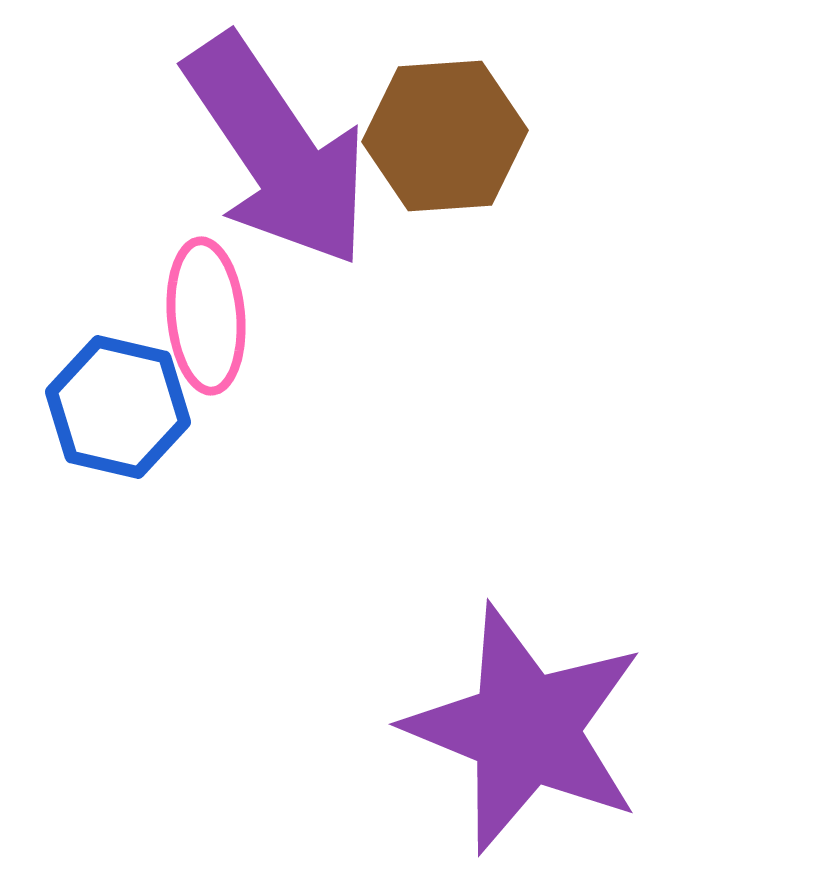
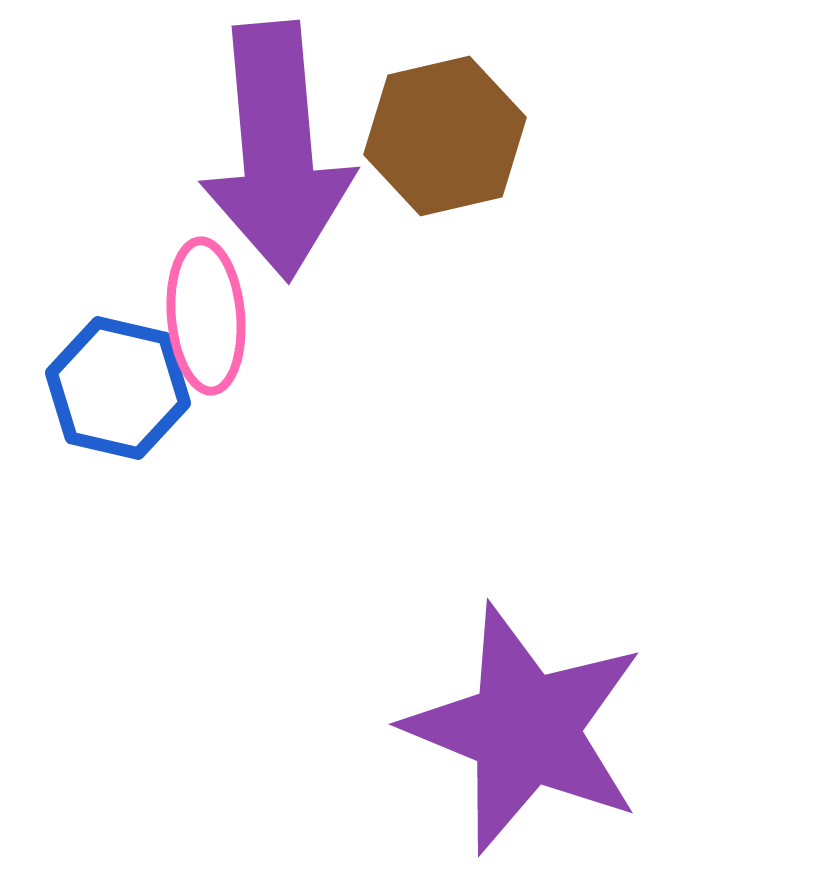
brown hexagon: rotated 9 degrees counterclockwise
purple arrow: rotated 29 degrees clockwise
blue hexagon: moved 19 px up
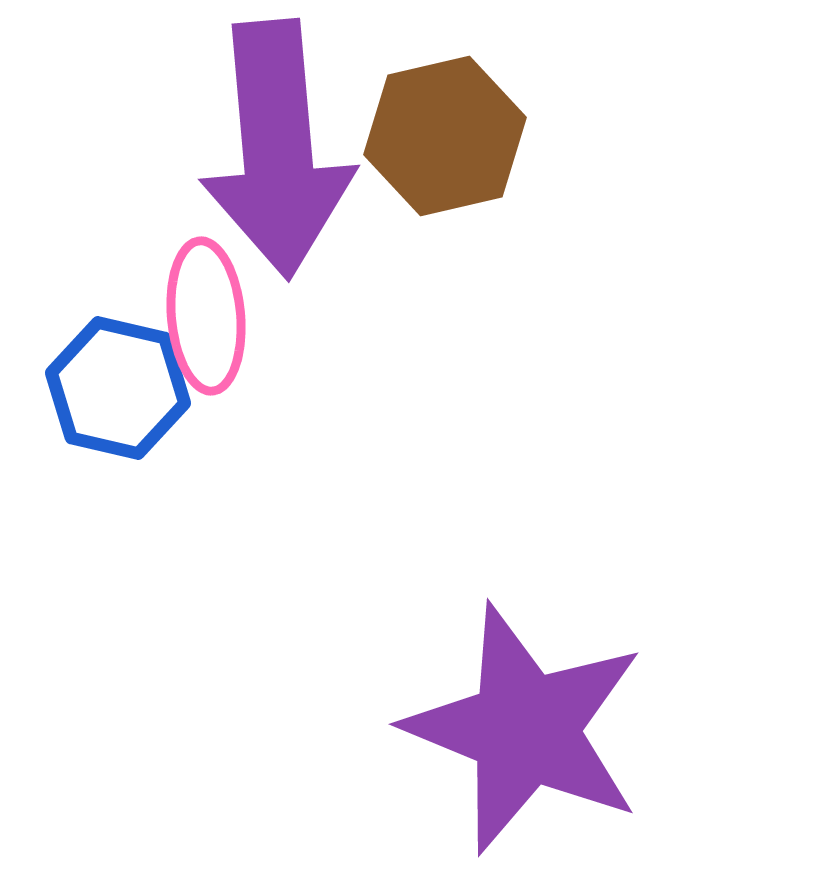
purple arrow: moved 2 px up
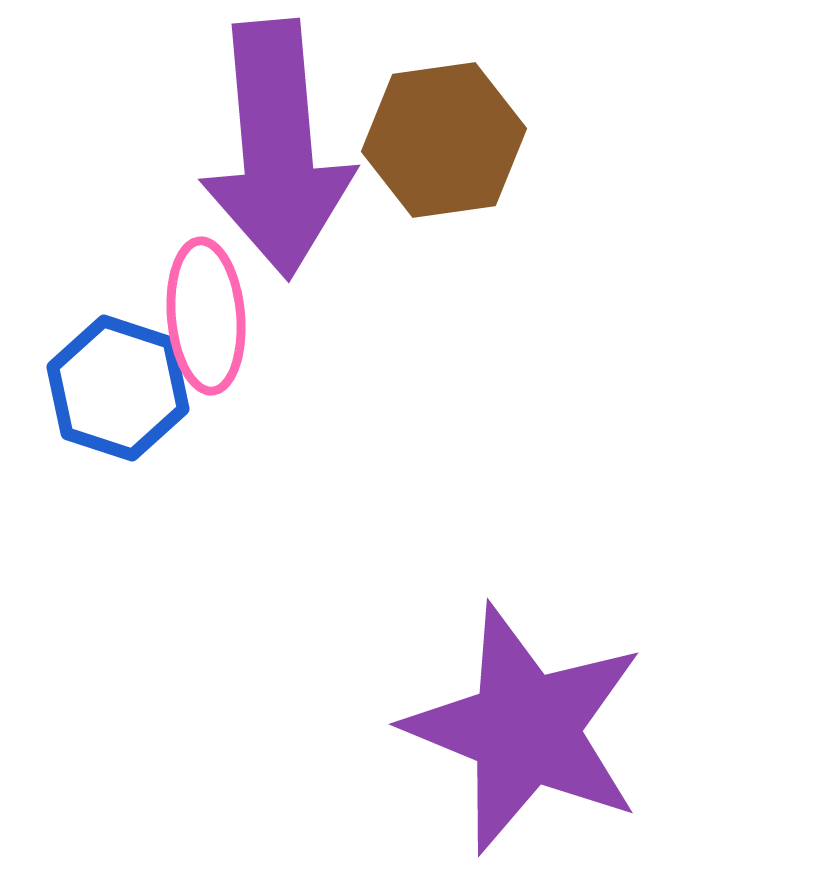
brown hexagon: moved 1 px left, 4 px down; rotated 5 degrees clockwise
blue hexagon: rotated 5 degrees clockwise
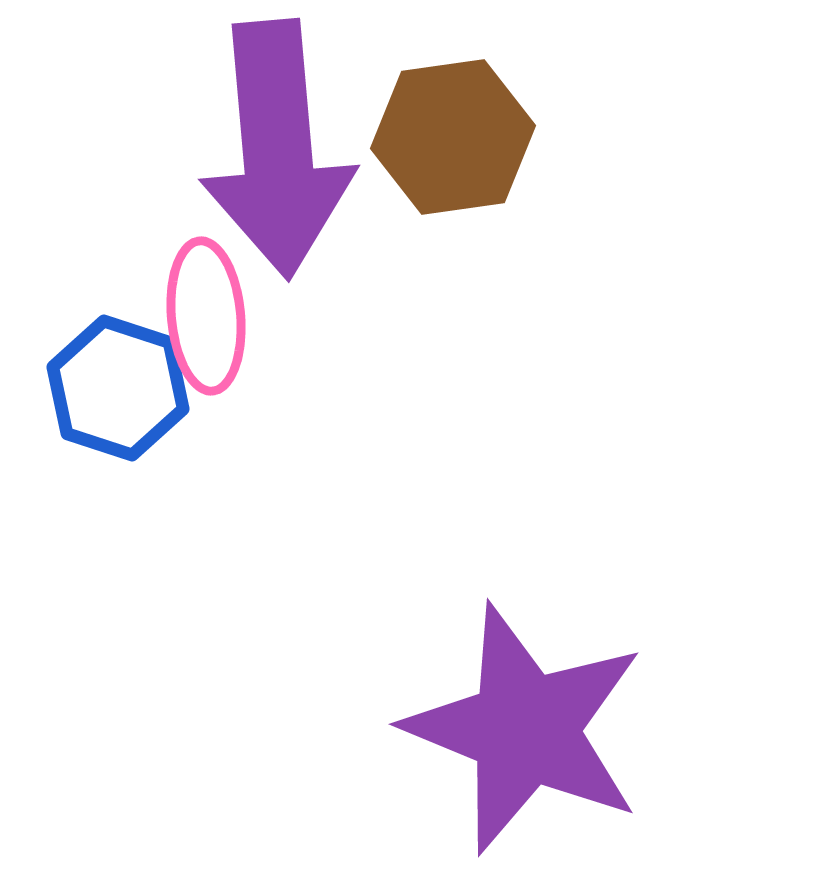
brown hexagon: moved 9 px right, 3 px up
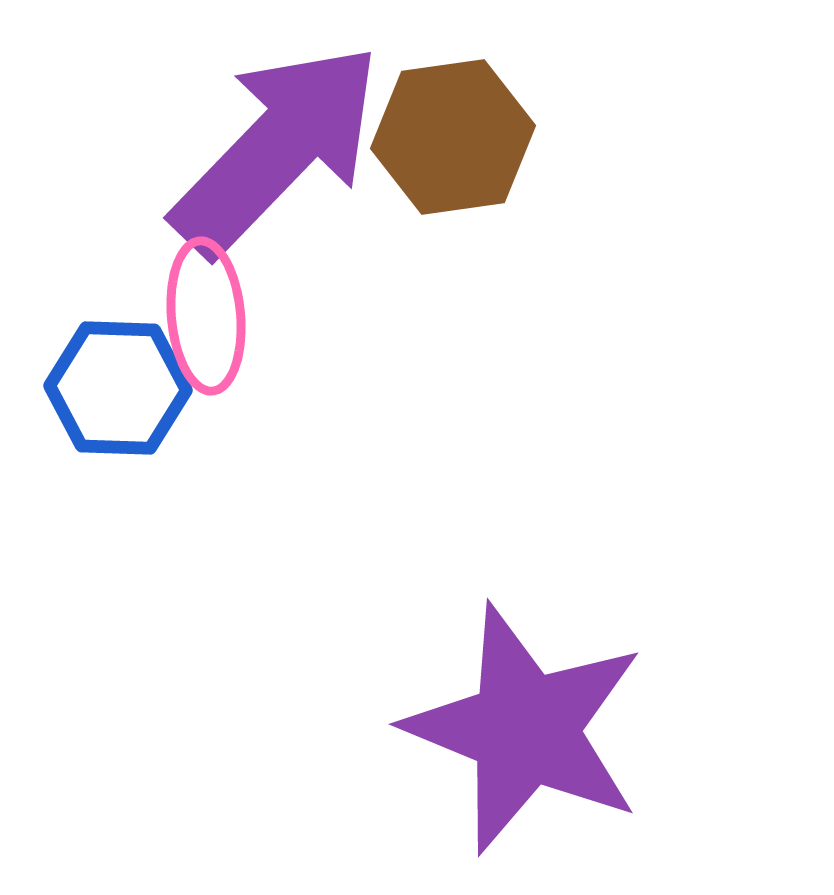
purple arrow: rotated 131 degrees counterclockwise
blue hexagon: rotated 16 degrees counterclockwise
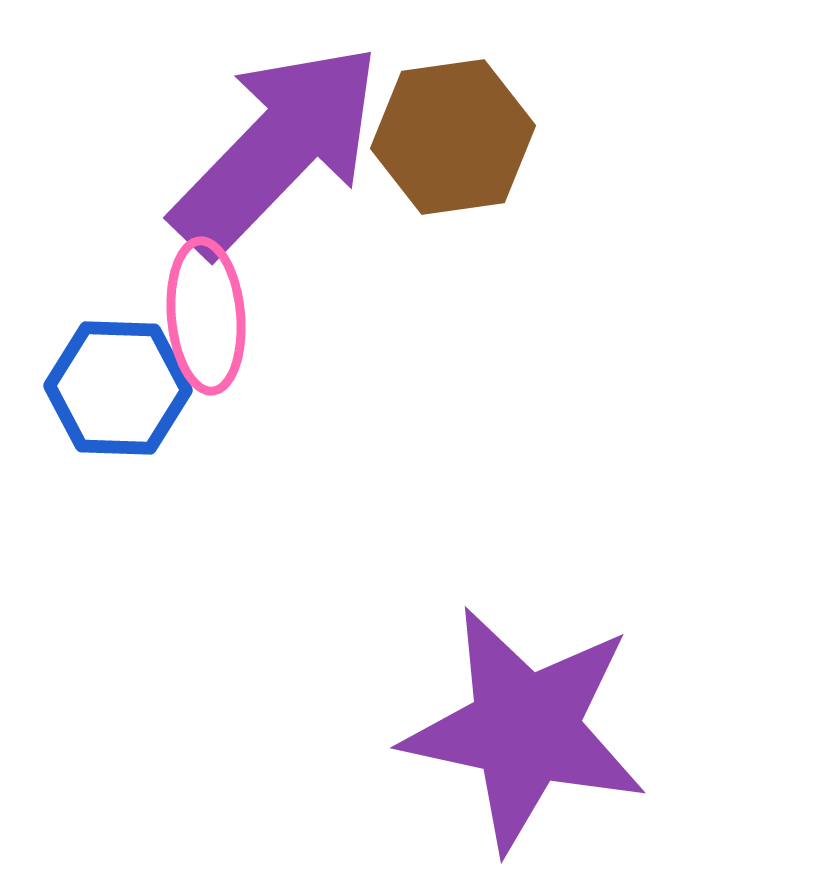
purple star: rotated 10 degrees counterclockwise
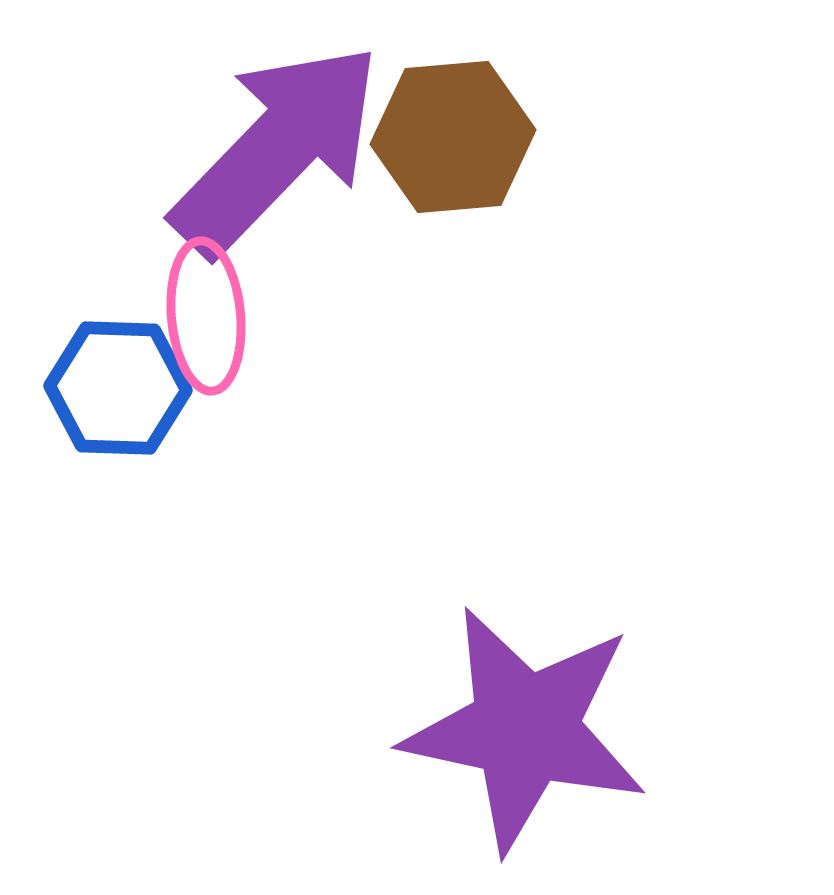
brown hexagon: rotated 3 degrees clockwise
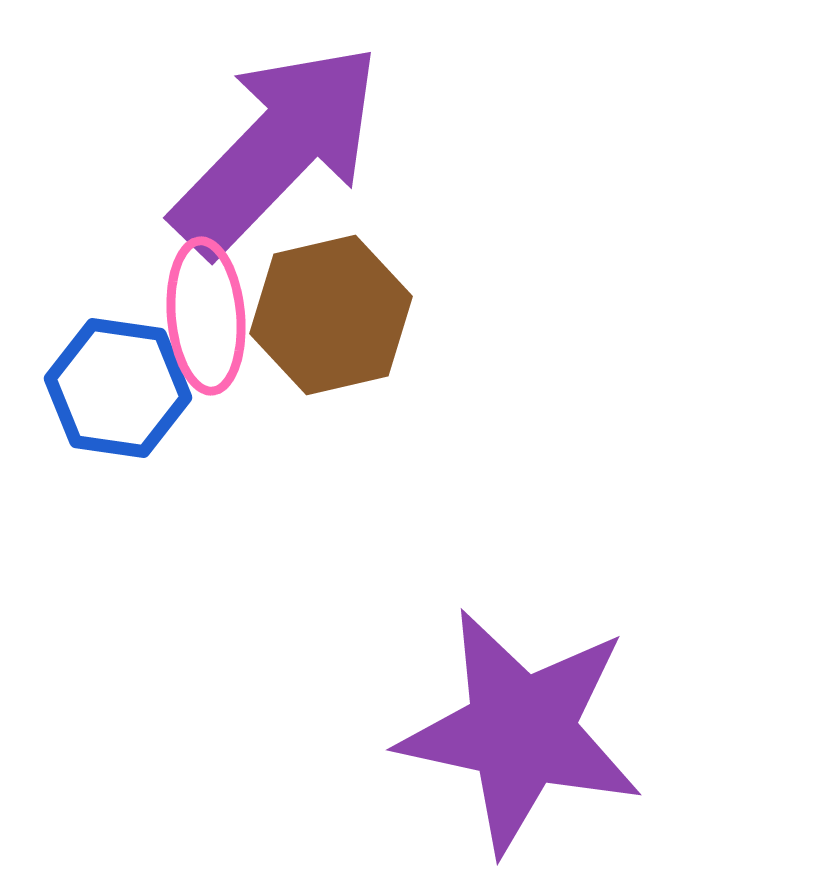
brown hexagon: moved 122 px left, 178 px down; rotated 8 degrees counterclockwise
blue hexagon: rotated 6 degrees clockwise
purple star: moved 4 px left, 2 px down
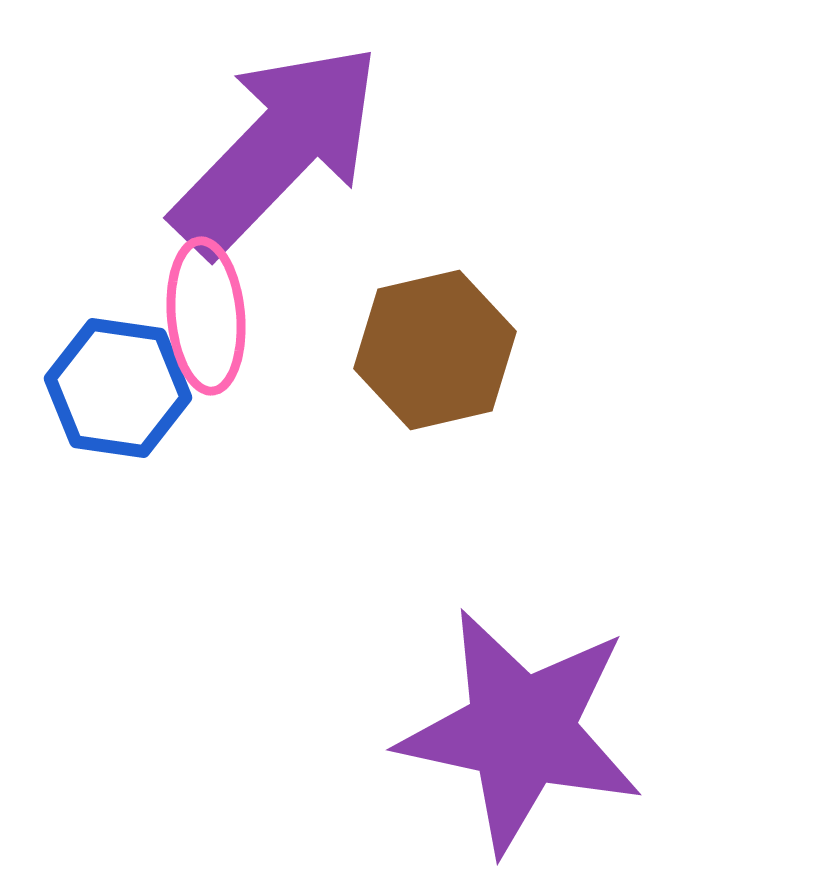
brown hexagon: moved 104 px right, 35 px down
